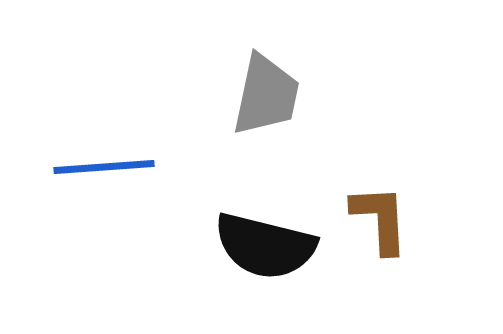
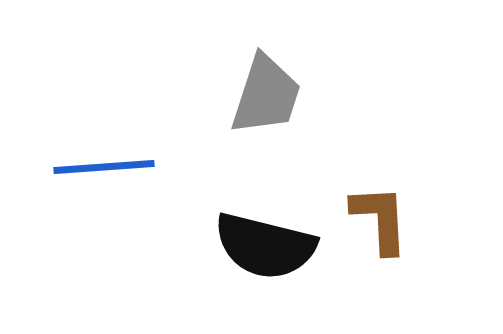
gray trapezoid: rotated 6 degrees clockwise
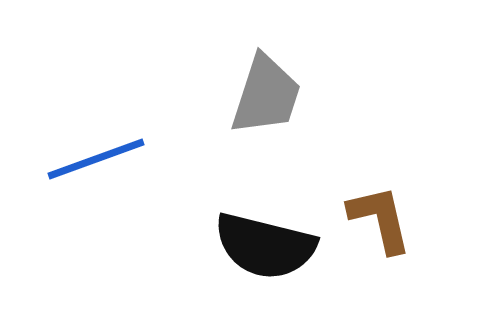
blue line: moved 8 px left, 8 px up; rotated 16 degrees counterclockwise
brown L-shape: rotated 10 degrees counterclockwise
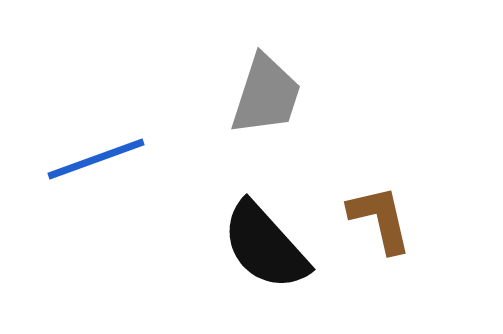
black semicircle: rotated 34 degrees clockwise
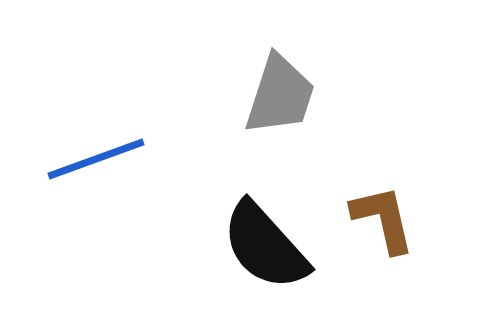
gray trapezoid: moved 14 px right
brown L-shape: moved 3 px right
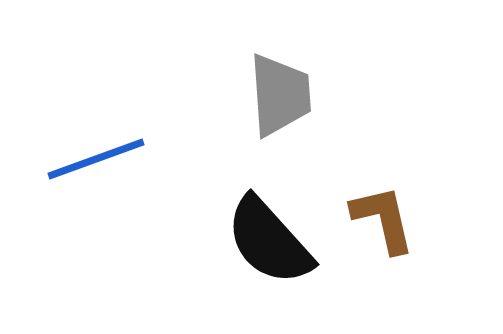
gray trapezoid: rotated 22 degrees counterclockwise
black semicircle: moved 4 px right, 5 px up
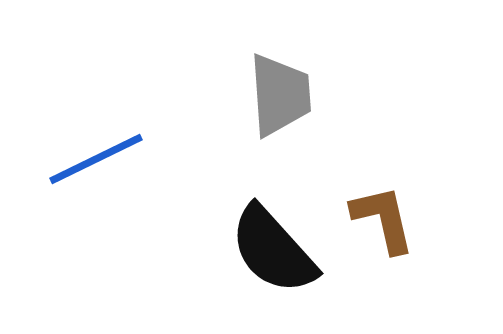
blue line: rotated 6 degrees counterclockwise
black semicircle: moved 4 px right, 9 px down
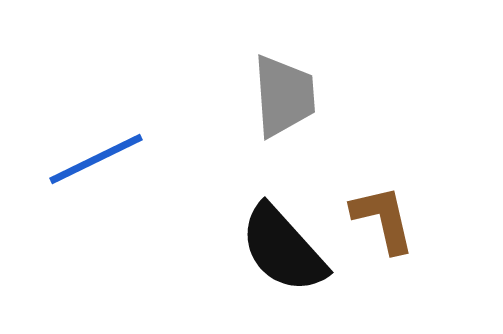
gray trapezoid: moved 4 px right, 1 px down
black semicircle: moved 10 px right, 1 px up
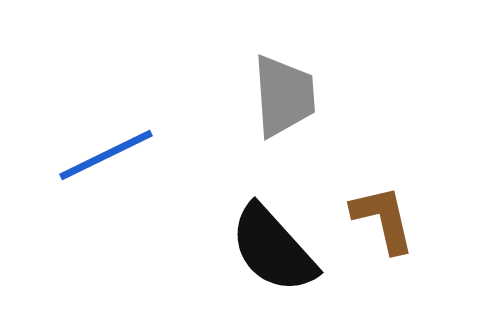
blue line: moved 10 px right, 4 px up
black semicircle: moved 10 px left
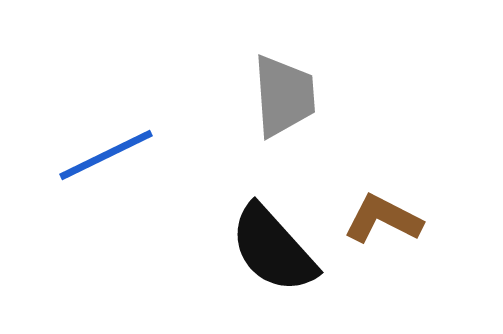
brown L-shape: rotated 50 degrees counterclockwise
